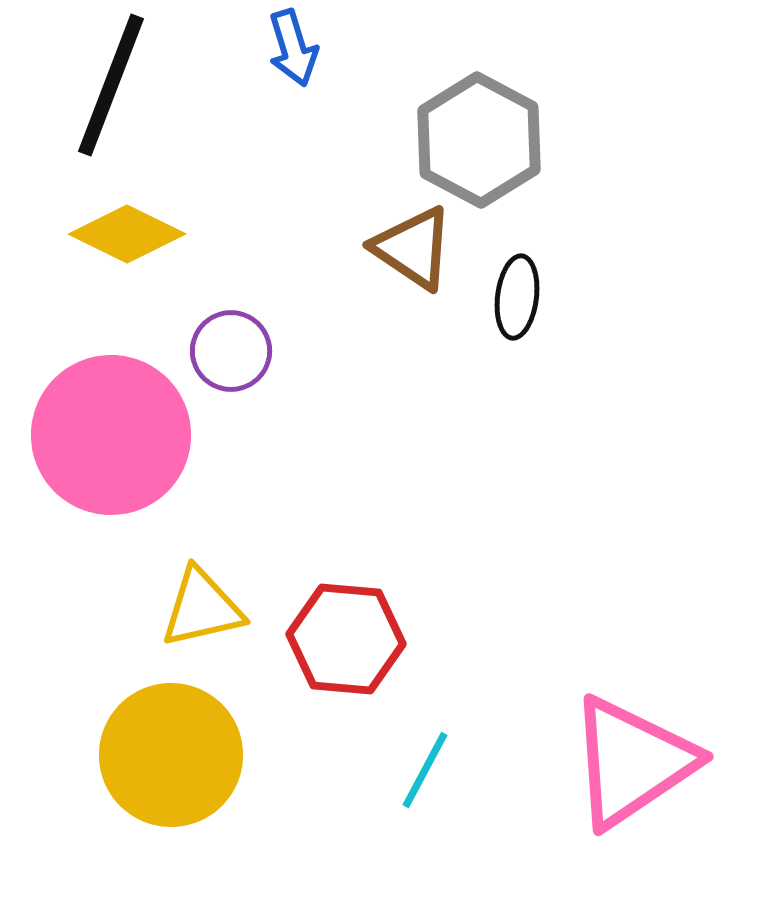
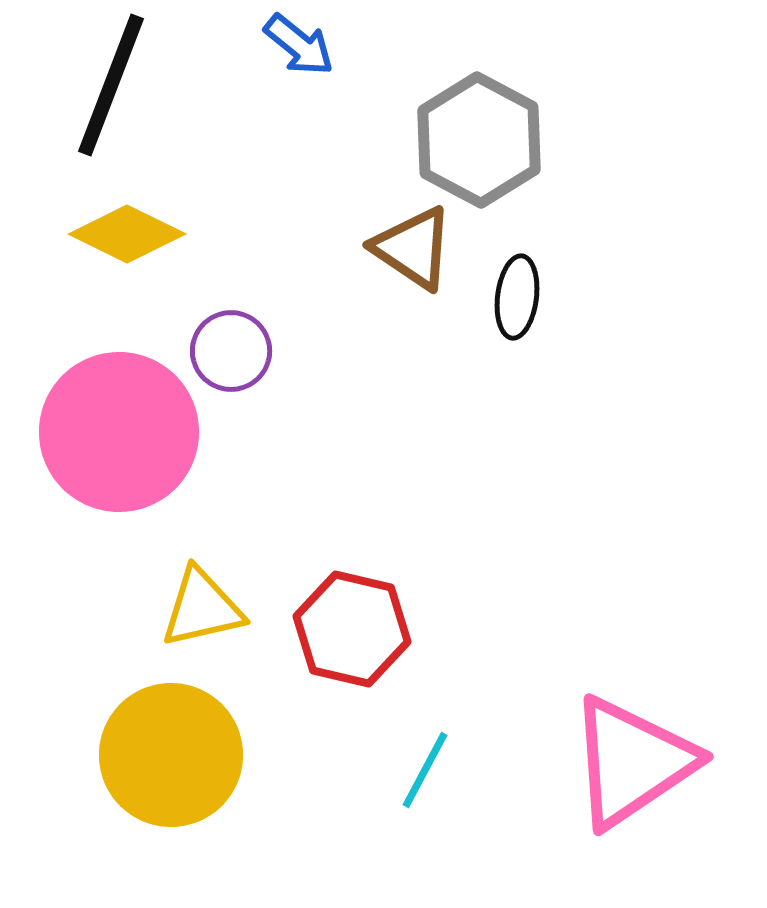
blue arrow: moved 6 px right, 3 px up; rotated 34 degrees counterclockwise
pink circle: moved 8 px right, 3 px up
red hexagon: moved 6 px right, 10 px up; rotated 8 degrees clockwise
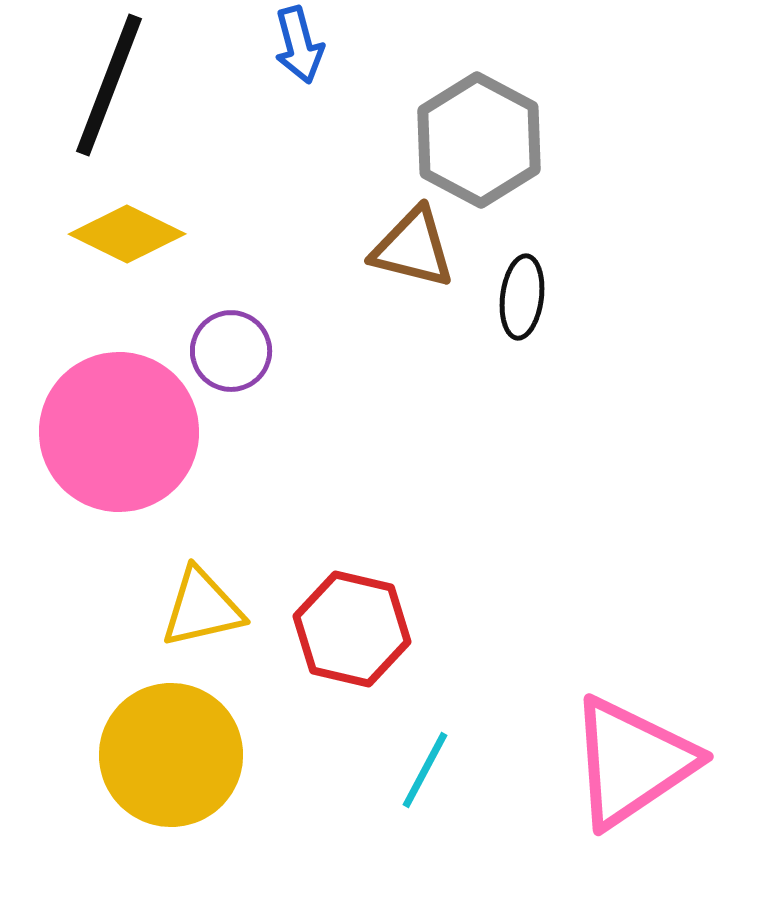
blue arrow: rotated 36 degrees clockwise
black line: moved 2 px left
brown triangle: rotated 20 degrees counterclockwise
black ellipse: moved 5 px right
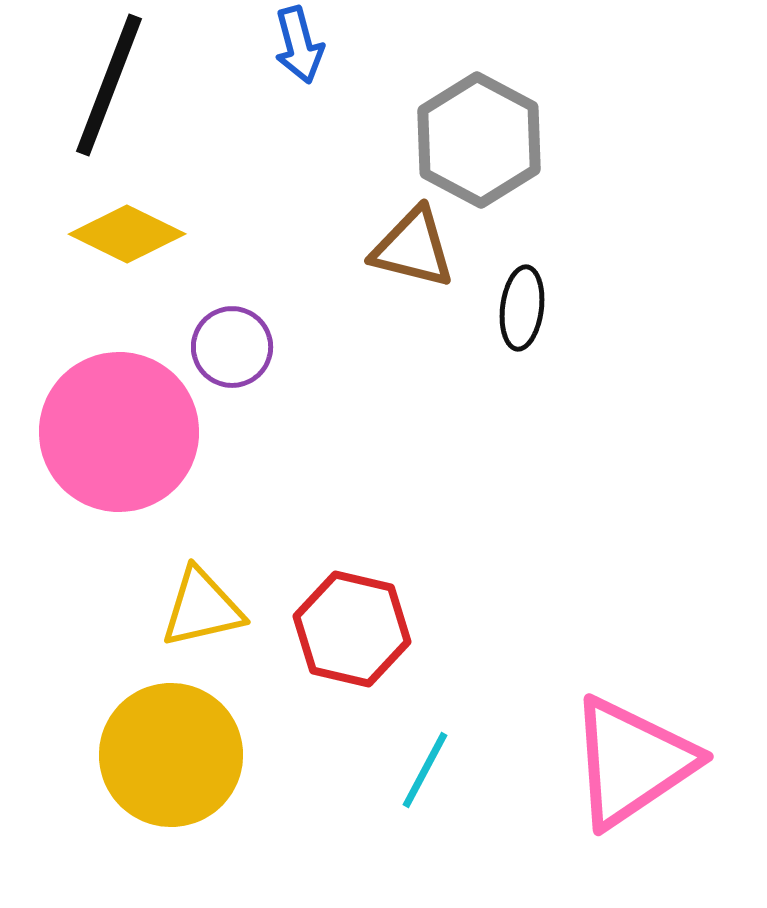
black ellipse: moved 11 px down
purple circle: moved 1 px right, 4 px up
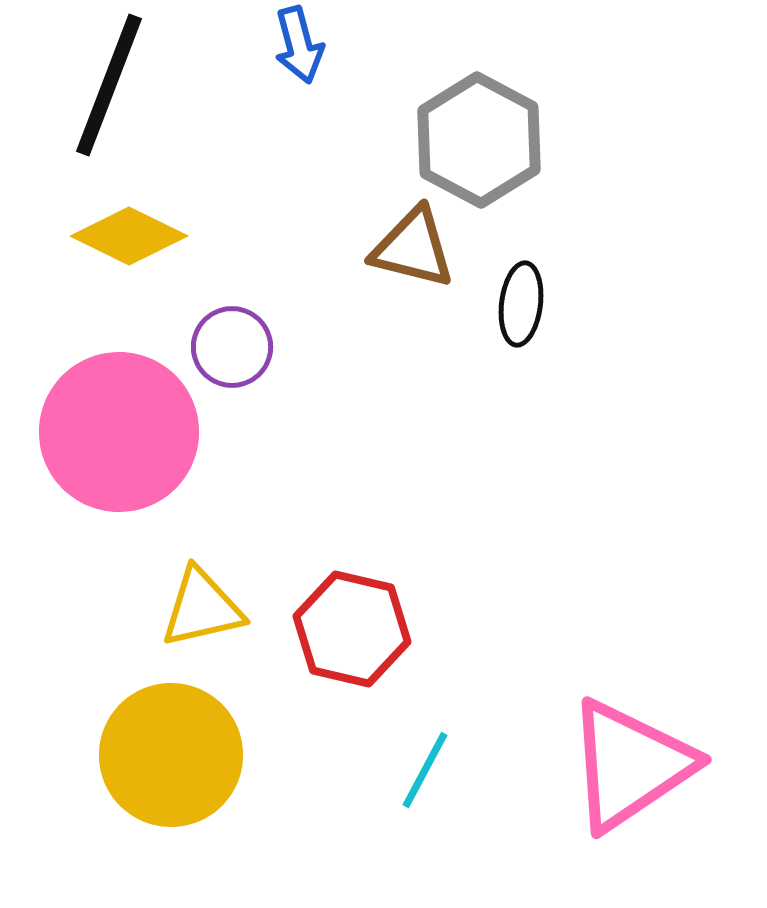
yellow diamond: moved 2 px right, 2 px down
black ellipse: moved 1 px left, 4 px up
pink triangle: moved 2 px left, 3 px down
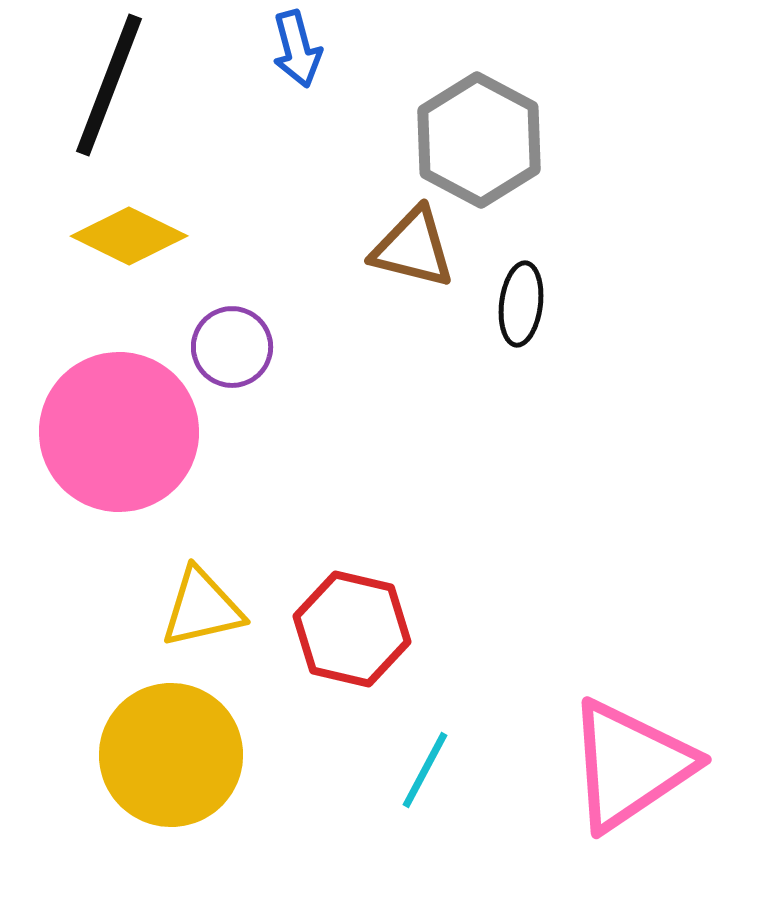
blue arrow: moved 2 px left, 4 px down
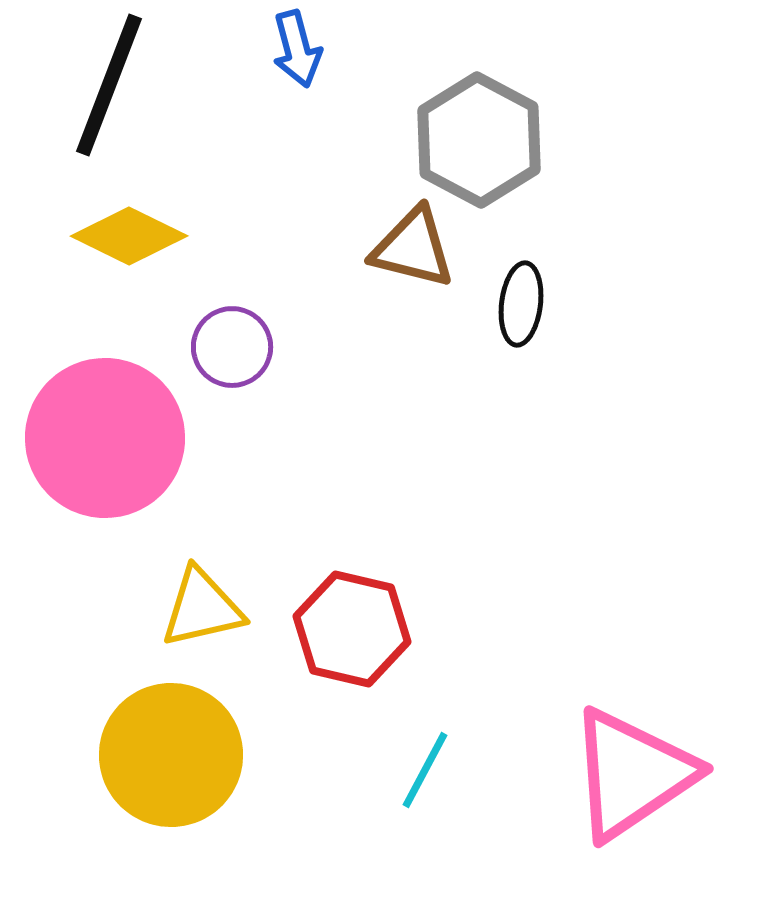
pink circle: moved 14 px left, 6 px down
pink triangle: moved 2 px right, 9 px down
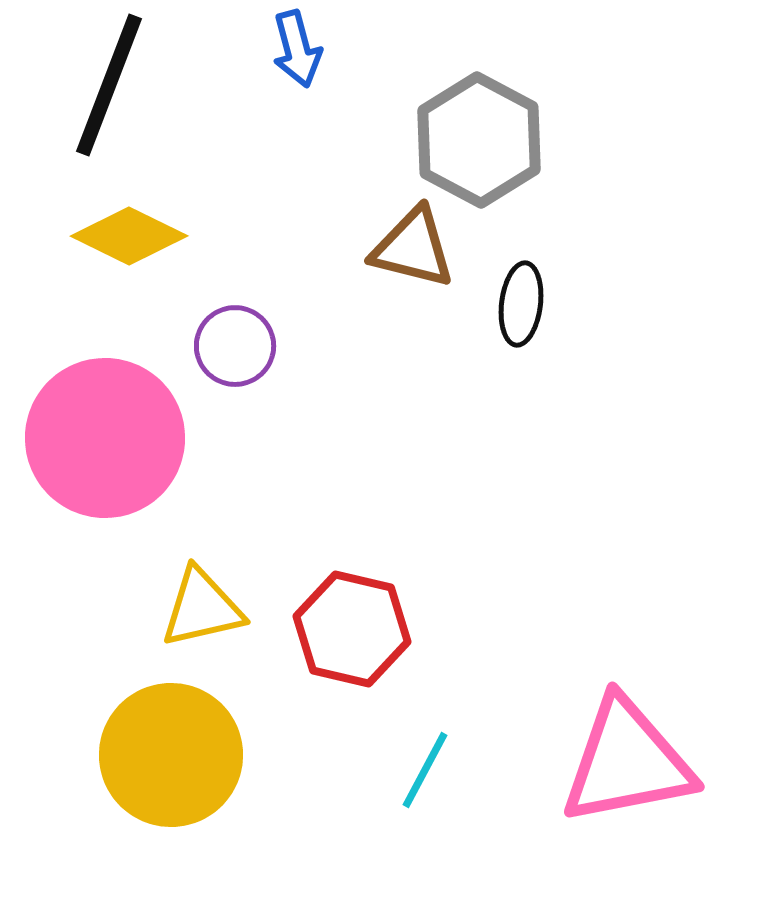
purple circle: moved 3 px right, 1 px up
pink triangle: moved 5 px left, 12 px up; rotated 23 degrees clockwise
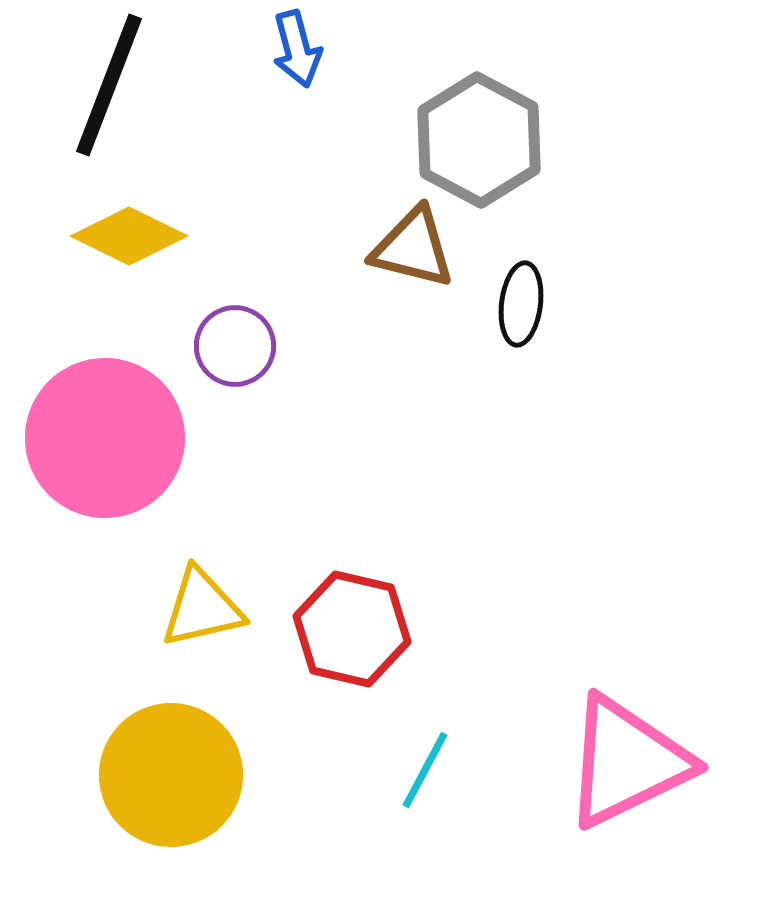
yellow circle: moved 20 px down
pink triangle: rotated 15 degrees counterclockwise
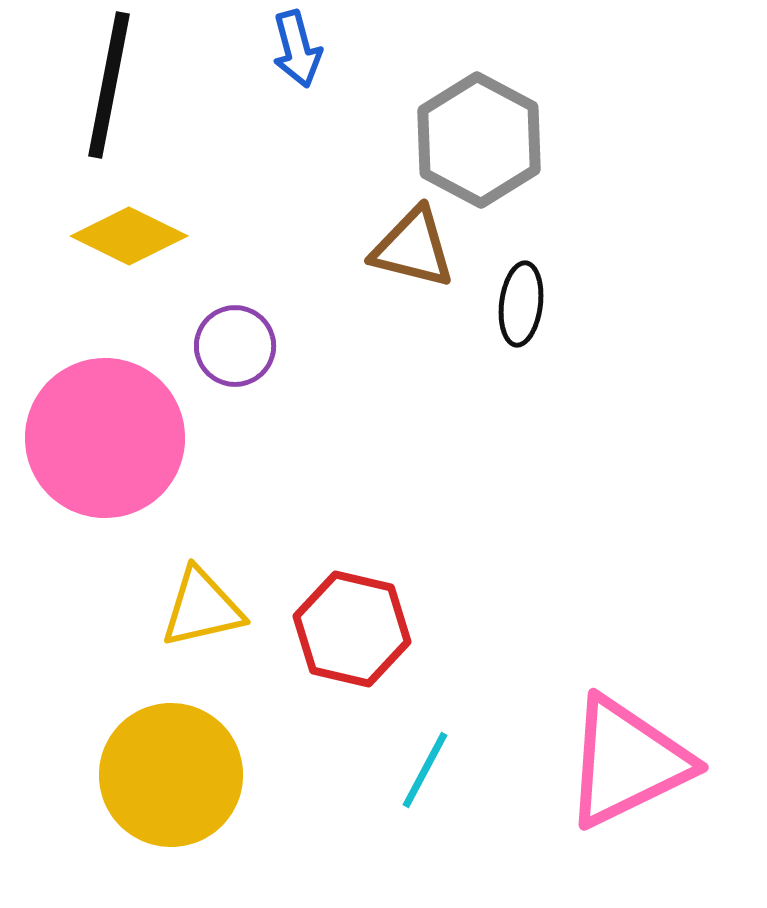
black line: rotated 10 degrees counterclockwise
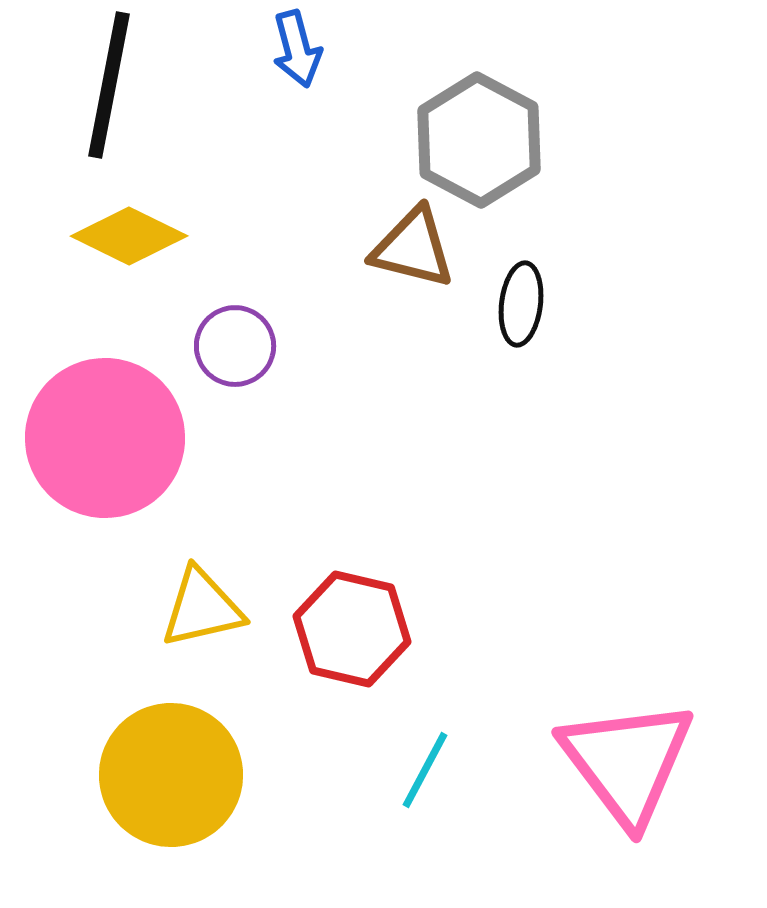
pink triangle: rotated 41 degrees counterclockwise
